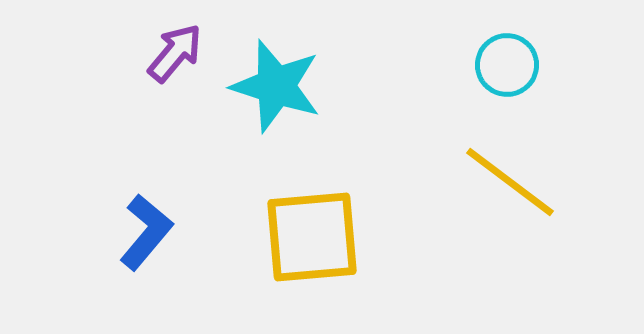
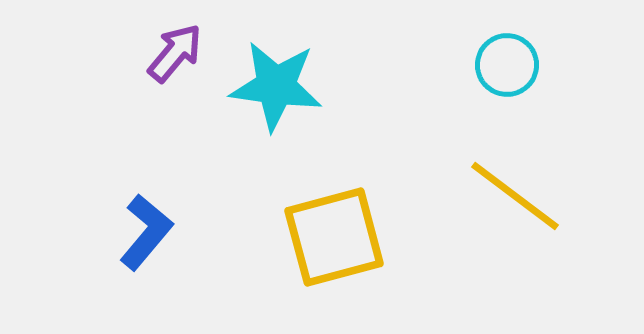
cyan star: rotated 10 degrees counterclockwise
yellow line: moved 5 px right, 14 px down
yellow square: moved 22 px right; rotated 10 degrees counterclockwise
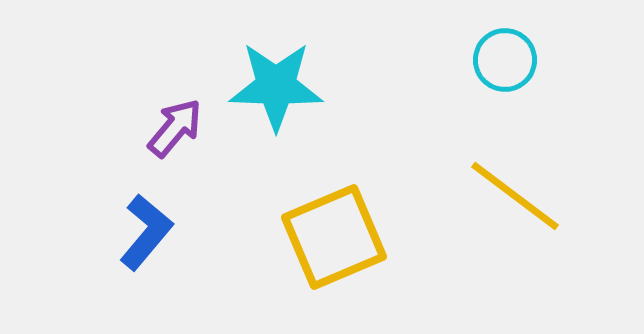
purple arrow: moved 75 px down
cyan circle: moved 2 px left, 5 px up
cyan star: rotated 6 degrees counterclockwise
yellow square: rotated 8 degrees counterclockwise
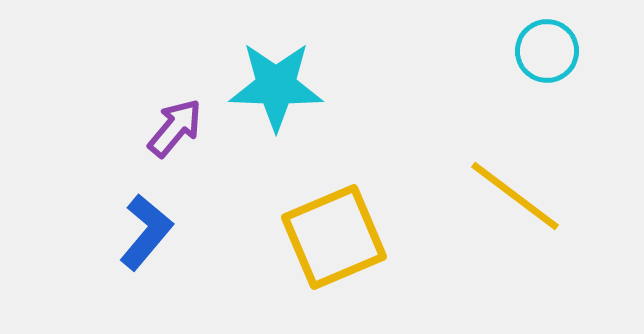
cyan circle: moved 42 px right, 9 px up
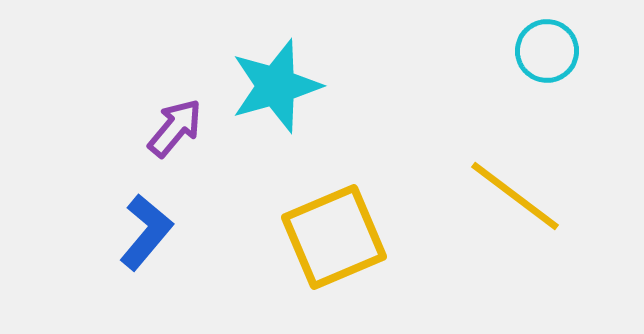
cyan star: rotated 18 degrees counterclockwise
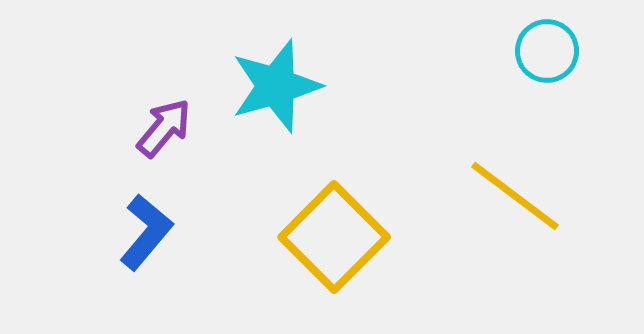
purple arrow: moved 11 px left
yellow square: rotated 22 degrees counterclockwise
